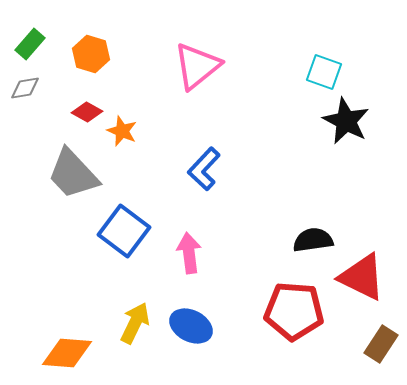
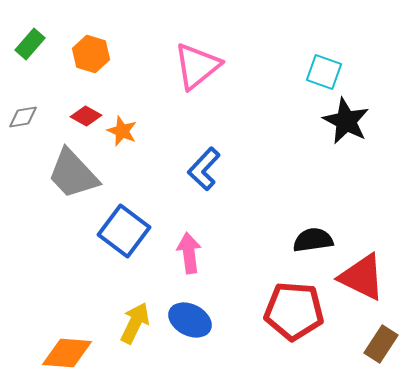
gray diamond: moved 2 px left, 29 px down
red diamond: moved 1 px left, 4 px down
blue ellipse: moved 1 px left, 6 px up
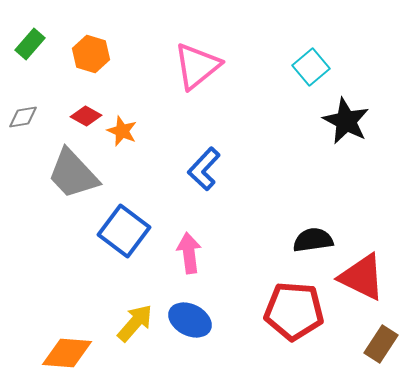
cyan square: moved 13 px left, 5 px up; rotated 30 degrees clockwise
yellow arrow: rotated 15 degrees clockwise
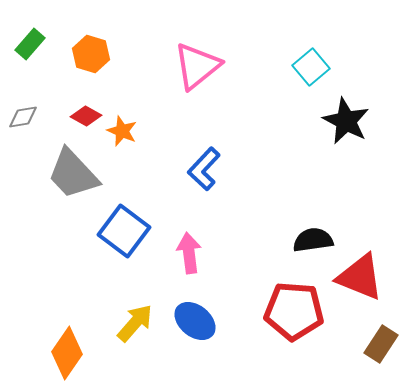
red triangle: moved 2 px left; rotated 4 degrees counterclockwise
blue ellipse: moved 5 px right, 1 px down; rotated 12 degrees clockwise
orange diamond: rotated 60 degrees counterclockwise
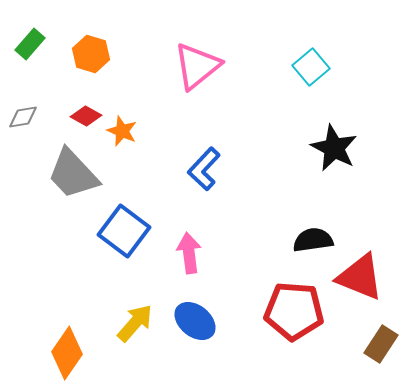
black star: moved 12 px left, 27 px down
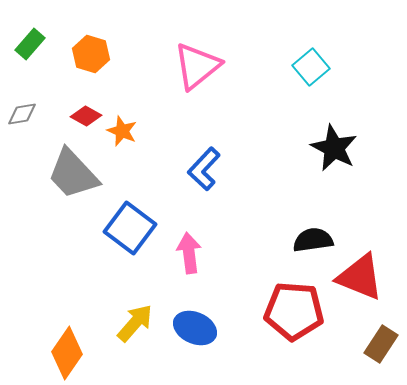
gray diamond: moved 1 px left, 3 px up
blue square: moved 6 px right, 3 px up
blue ellipse: moved 7 px down; rotated 15 degrees counterclockwise
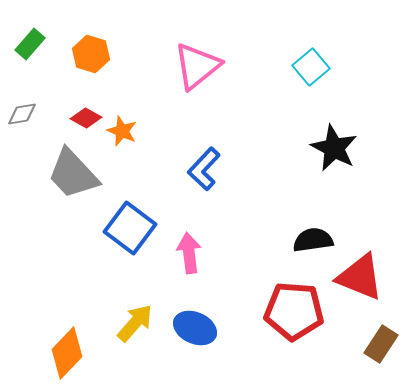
red diamond: moved 2 px down
orange diamond: rotated 9 degrees clockwise
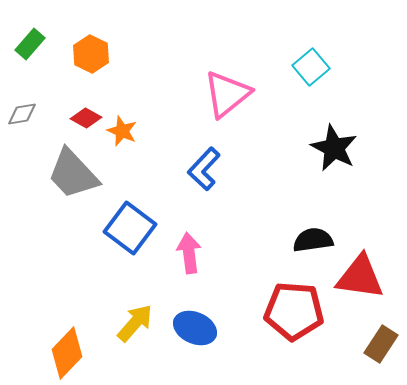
orange hexagon: rotated 9 degrees clockwise
pink triangle: moved 30 px right, 28 px down
red triangle: rotated 14 degrees counterclockwise
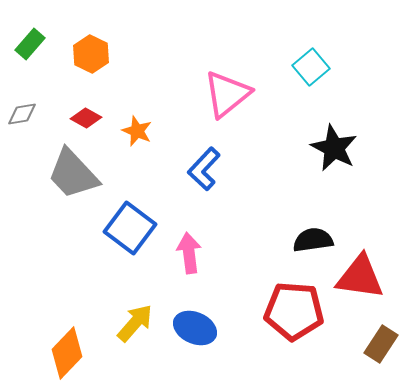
orange star: moved 15 px right
